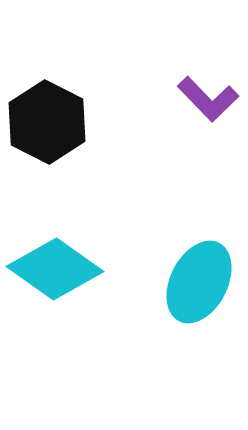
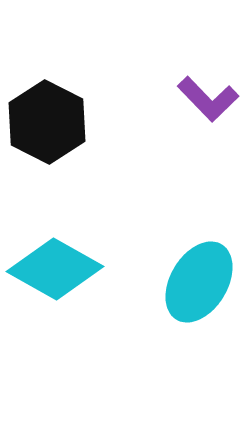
cyan diamond: rotated 6 degrees counterclockwise
cyan ellipse: rotated 4 degrees clockwise
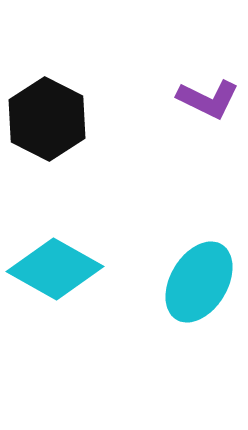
purple L-shape: rotated 20 degrees counterclockwise
black hexagon: moved 3 px up
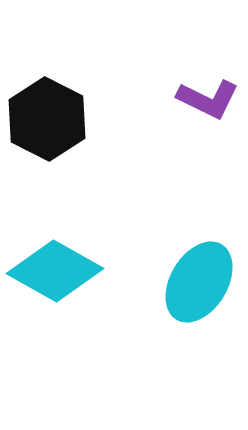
cyan diamond: moved 2 px down
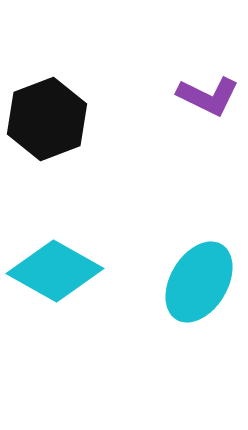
purple L-shape: moved 3 px up
black hexagon: rotated 12 degrees clockwise
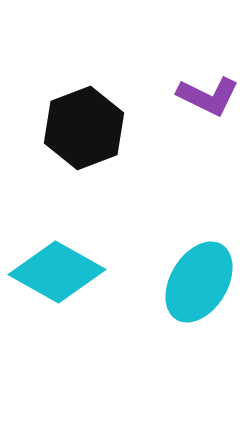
black hexagon: moved 37 px right, 9 px down
cyan diamond: moved 2 px right, 1 px down
